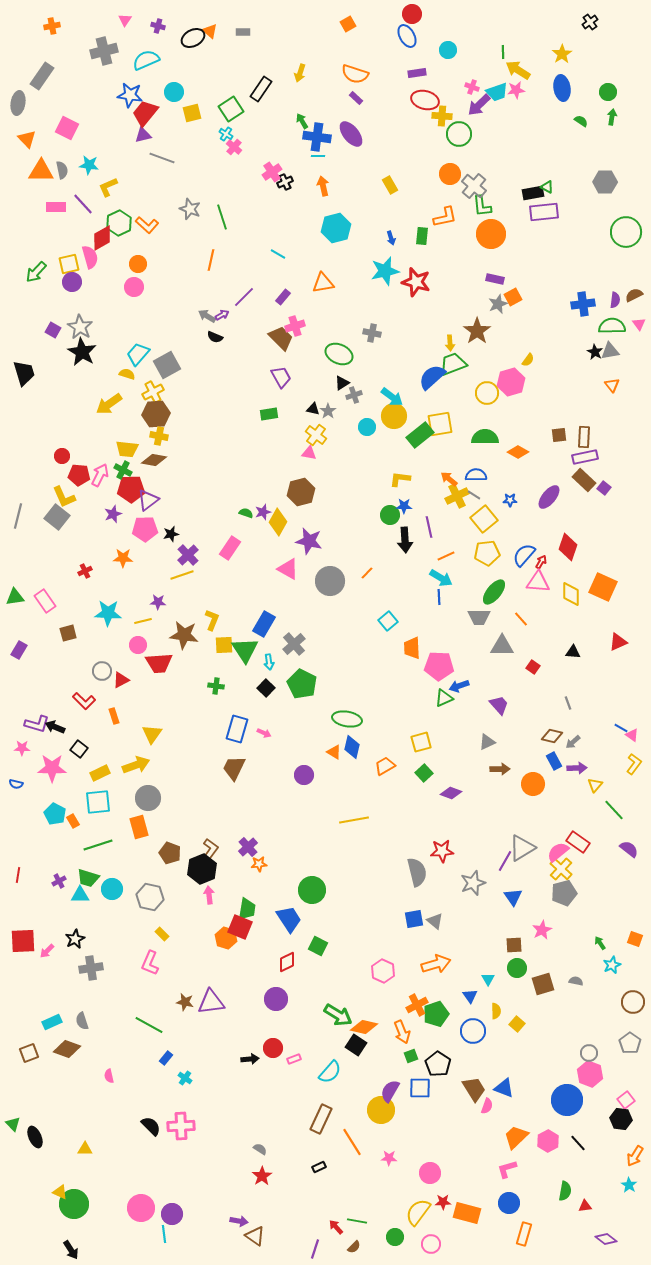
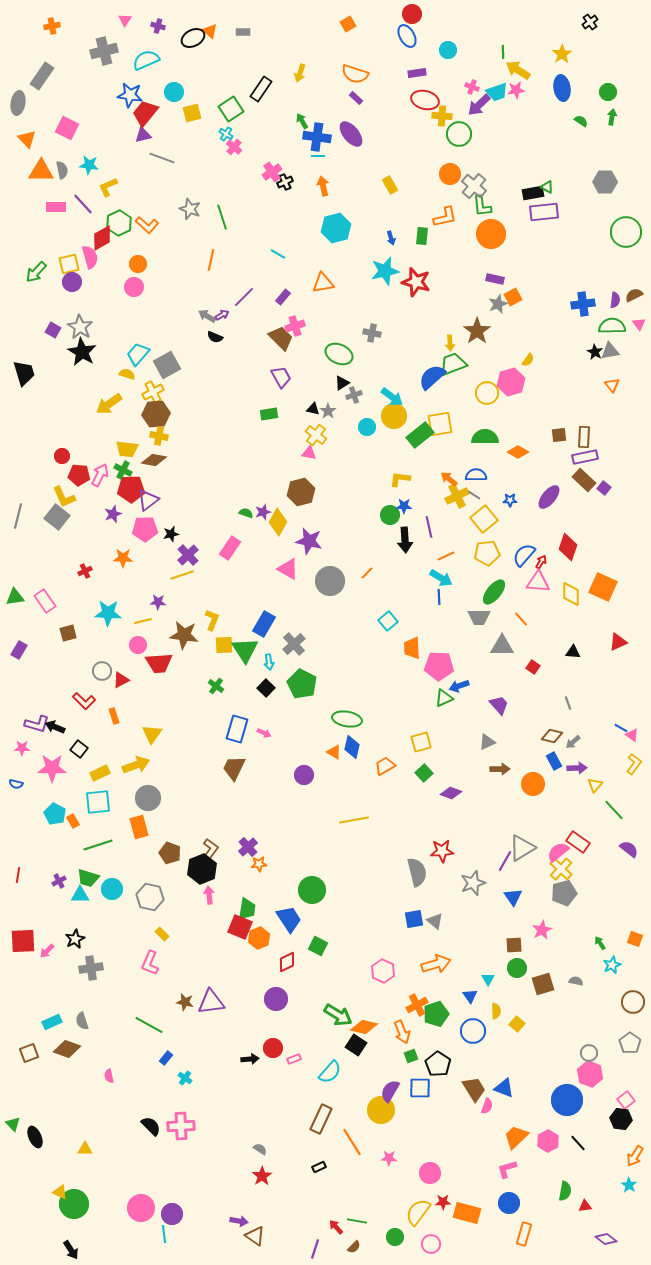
green cross at (216, 686): rotated 28 degrees clockwise
orange hexagon at (226, 938): moved 33 px right; rotated 20 degrees clockwise
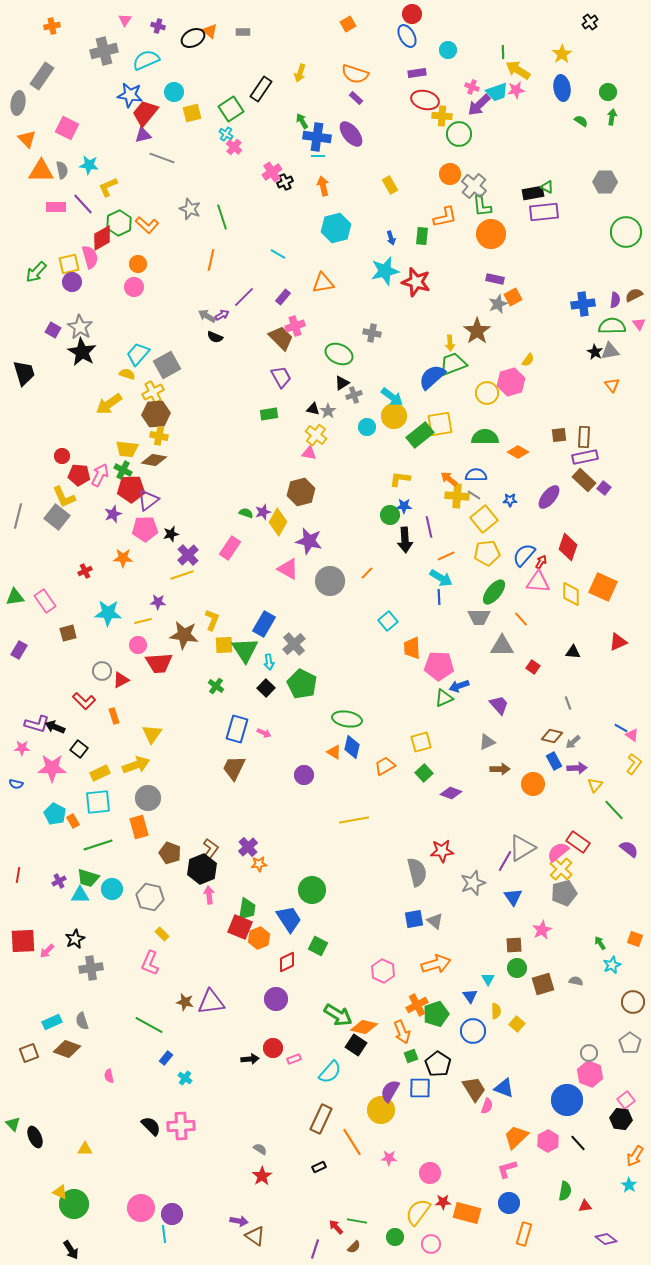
yellow cross at (457, 496): rotated 30 degrees clockwise
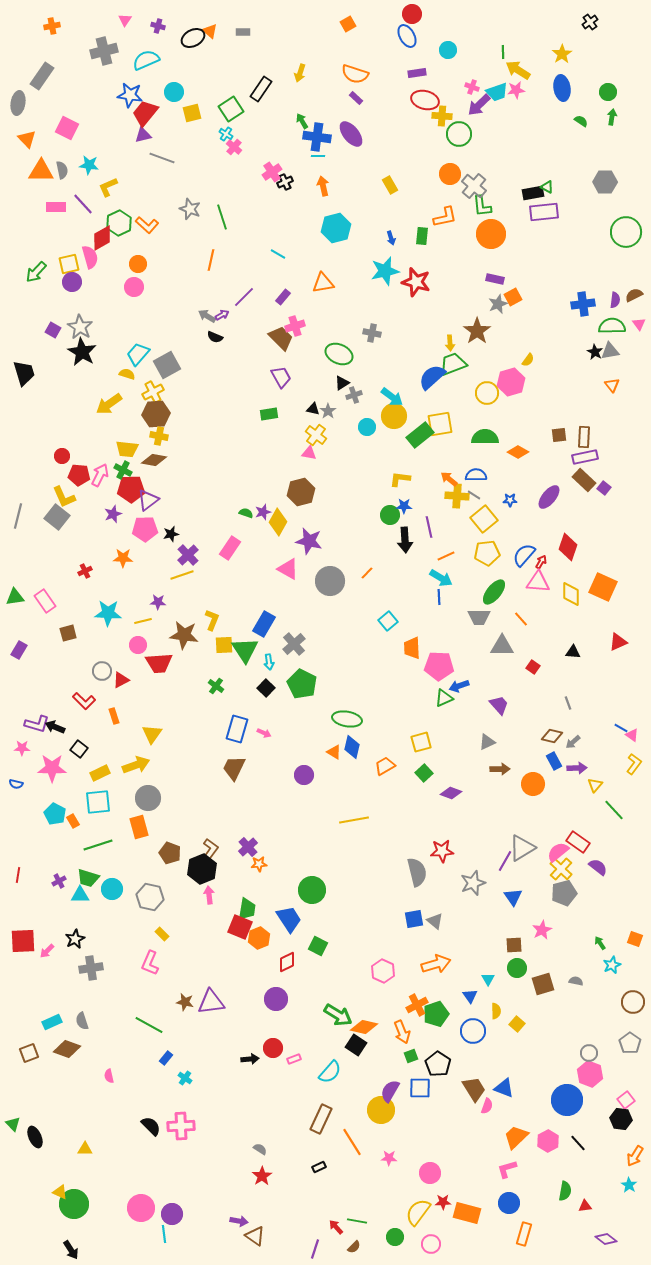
purple semicircle at (629, 849): moved 31 px left, 18 px down
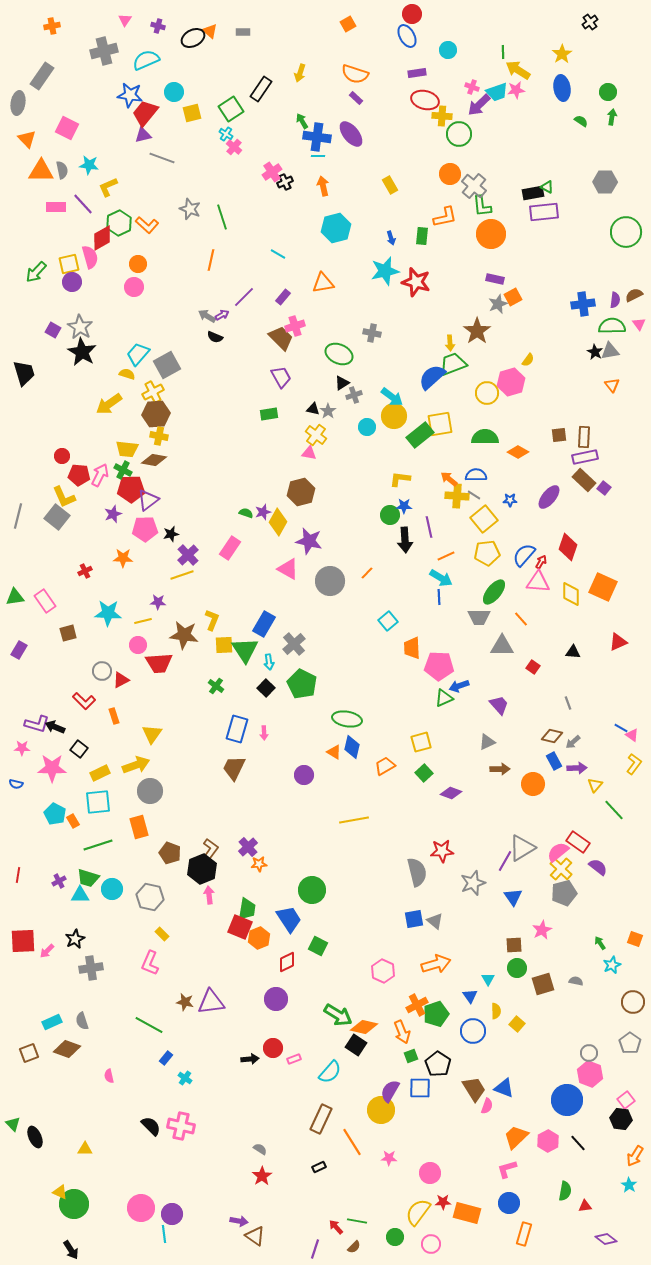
pink arrow at (264, 733): rotated 64 degrees clockwise
gray circle at (148, 798): moved 2 px right, 7 px up
pink cross at (181, 1126): rotated 16 degrees clockwise
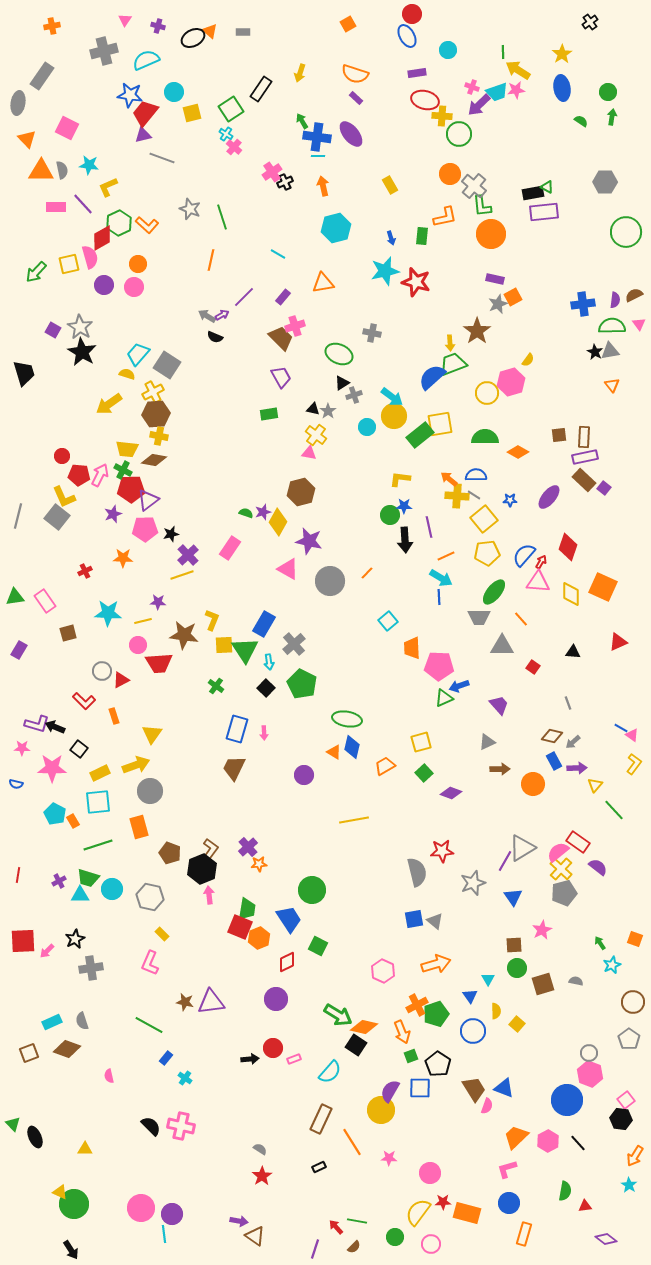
purple circle at (72, 282): moved 32 px right, 3 px down
gray square at (167, 365): rotated 28 degrees counterclockwise
gray pentagon at (630, 1043): moved 1 px left, 4 px up
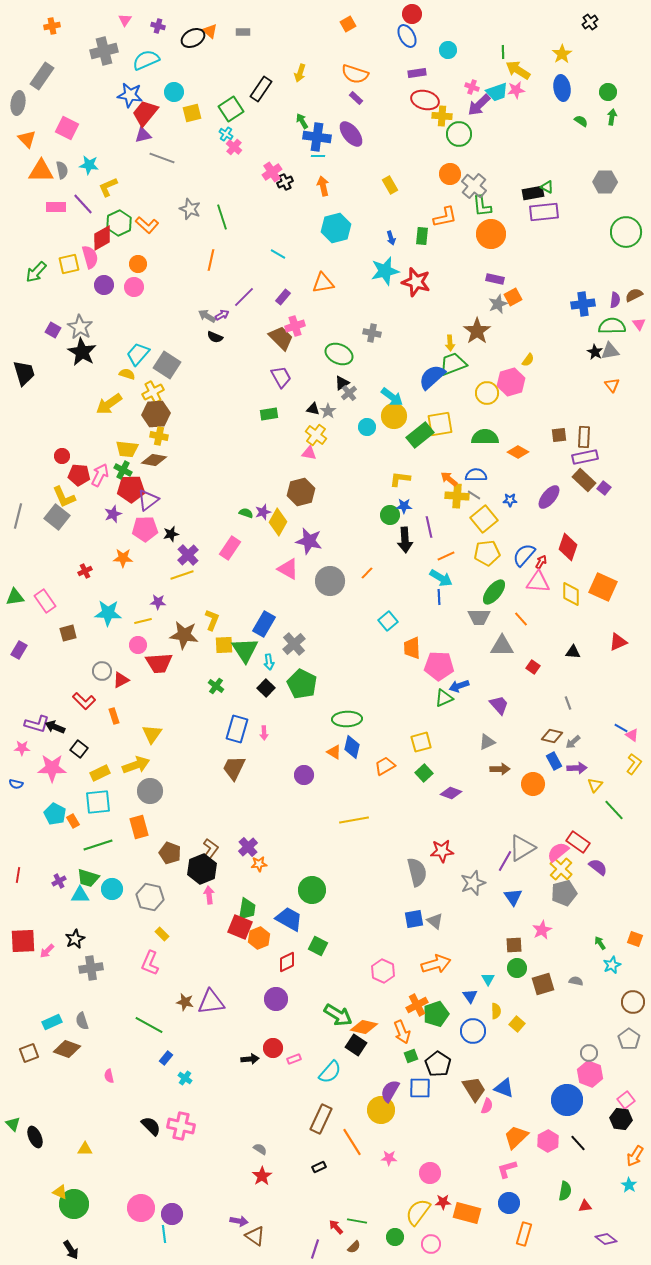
gray cross at (354, 395): moved 5 px left, 2 px up; rotated 21 degrees counterclockwise
green ellipse at (347, 719): rotated 12 degrees counterclockwise
blue trapezoid at (289, 919): rotated 28 degrees counterclockwise
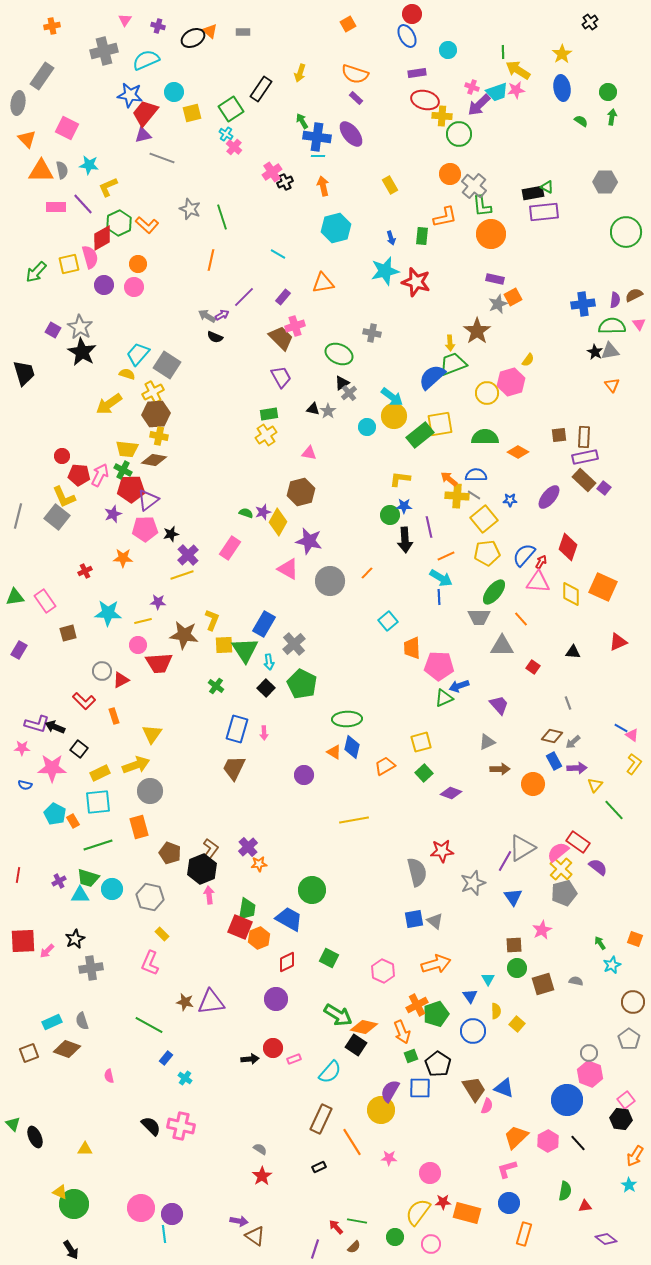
yellow cross at (316, 435): moved 50 px left; rotated 20 degrees clockwise
blue semicircle at (16, 784): moved 9 px right, 1 px down
green square at (318, 946): moved 11 px right, 12 px down
